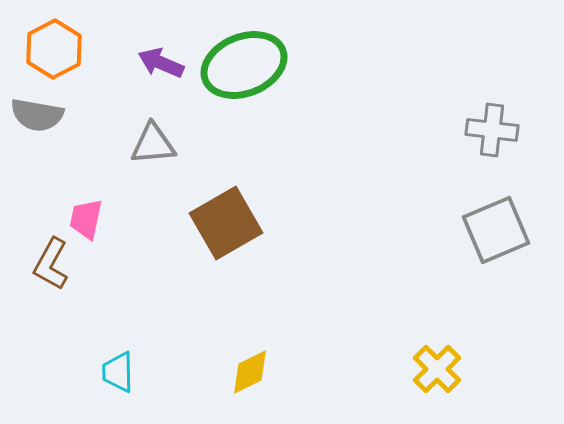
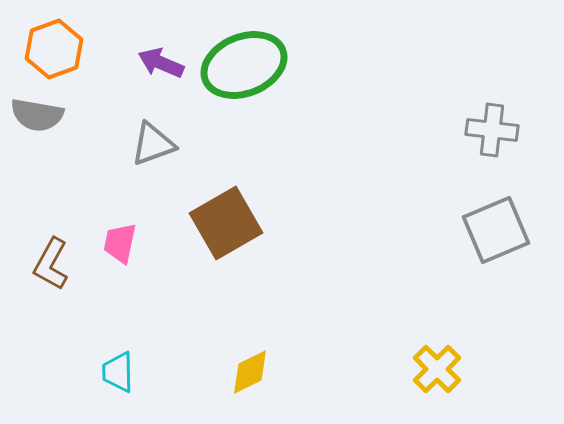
orange hexagon: rotated 8 degrees clockwise
gray triangle: rotated 15 degrees counterclockwise
pink trapezoid: moved 34 px right, 24 px down
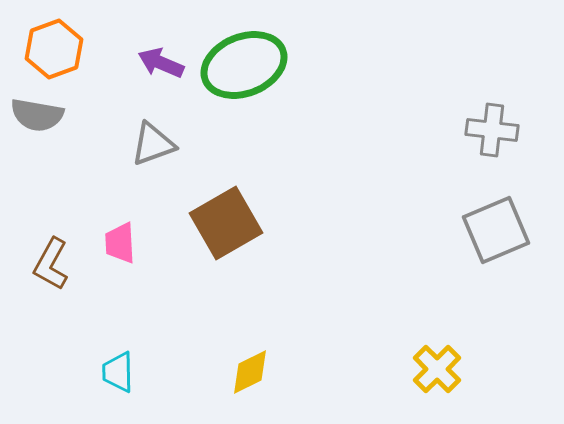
pink trapezoid: rotated 15 degrees counterclockwise
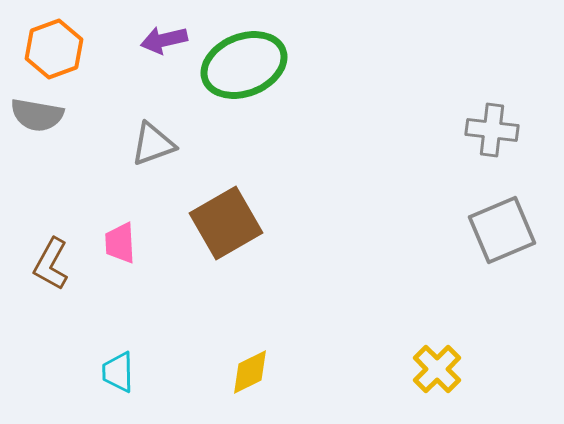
purple arrow: moved 3 px right, 23 px up; rotated 36 degrees counterclockwise
gray square: moved 6 px right
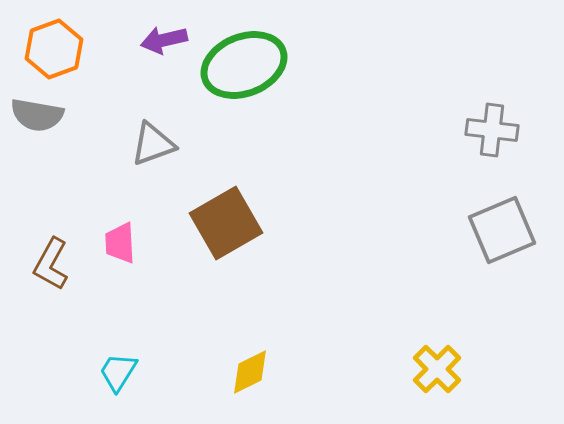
cyan trapezoid: rotated 33 degrees clockwise
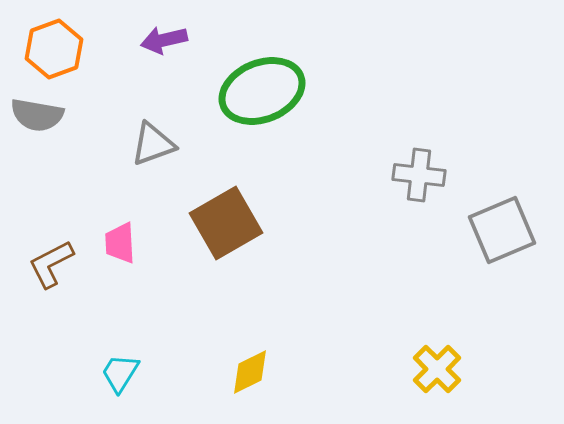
green ellipse: moved 18 px right, 26 px down
gray cross: moved 73 px left, 45 px down
brown L-shape: rotated 34 degrees clockwise
cyan trapezoid: moved 2 px right, 1 px down
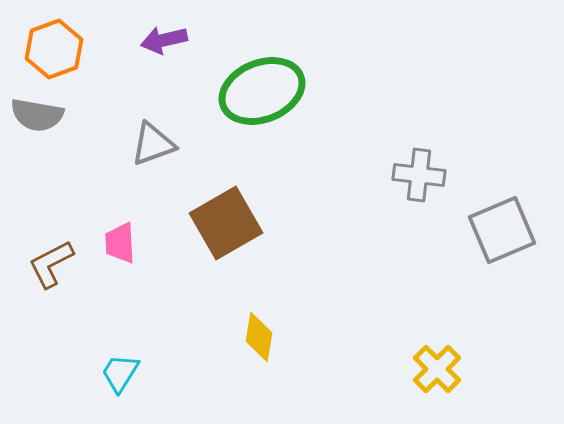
yellow diamond: moved 9 px right, 35 px up; rotated 54 degrees counterclockwise
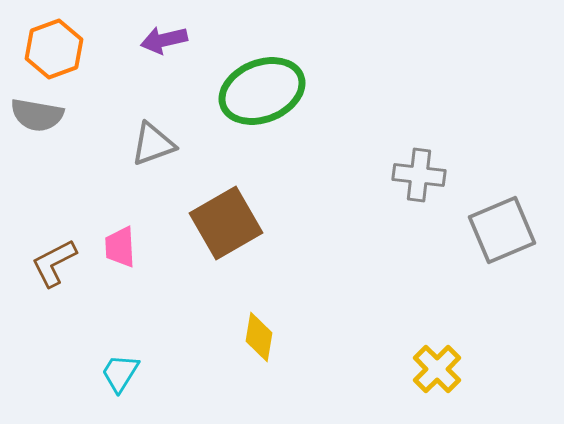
pink trapezoid: moved 4 px down
brown L-shape: moved 3 px right, 1 px up
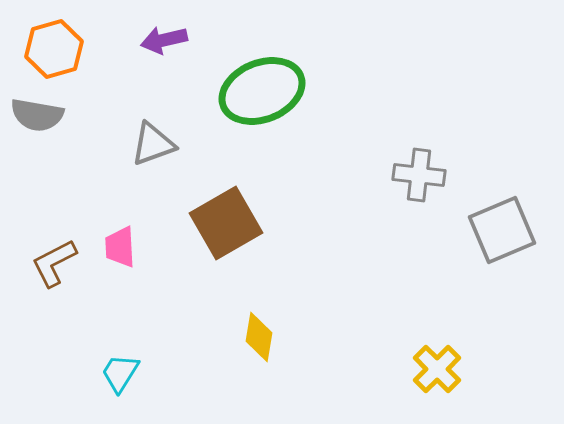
orange hexagon: rotated 4 degrees clockwise
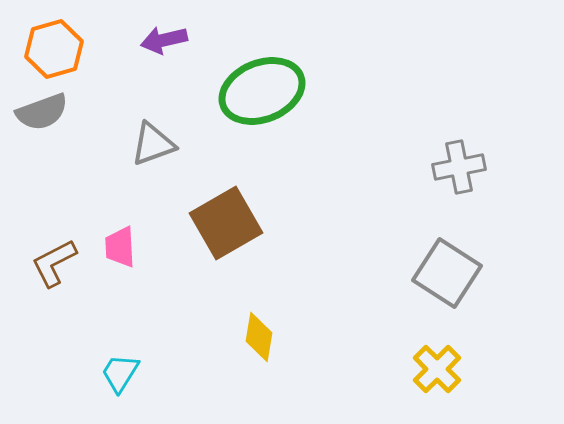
gray semicircle: moved 5 px right, 3 px up; rotated 30 degrees counterclockwise
gray cross: moved 40 px right, 8 px up; rotated 18 degrees counterclockwise
gray square: moved 55 px left, 43 px down; rotated 34 degrees counterclockwise
